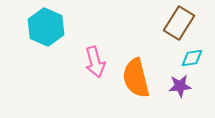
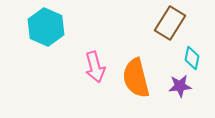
brown rectangle: moved 9 px left
cyan diamond: rotated 70 degrees counterclockwise
pink arrow: moved 5 px down
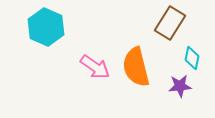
pink arrow: rotated 40 degrees counterclockwise
orange semicircle: moved 11 px up
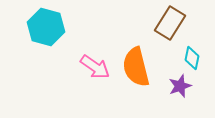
cyan hexagon: rotated 9 degrees counterclockwise
purple star: rotated 15 degrees counterclockwise
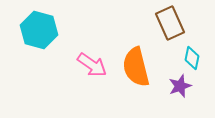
brown rectangle: rotated 56 degrees counterclockwise
cyan hexagon: moved 7 px left, 3 px down
pink arrow: moved 3 px left, 2 px up
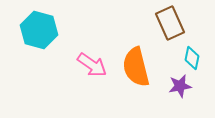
purple star: rotated 10 degrees clockwise
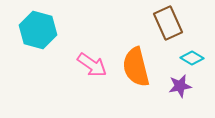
brown rectangle: moved 2 px left
cyan hexagon: moved 1 px left
cyan diamond: rotated 70 degrees counterclockwise
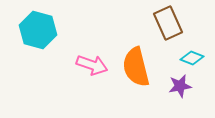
cyan diamond: rotated 10 degrees counterclockwise
pink arrow: rotated 16 degrees counterclockwise
